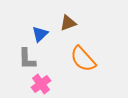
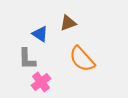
blue triangle: rotated 42 degrees counterclockwise
orange semicircle: moved 1 px left
pink cross: moved 2 px up
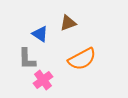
orange semicircle: rotated 76 degrees counterclockwise
pink cross: moved 2 px right, 2 px up
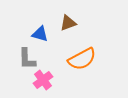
blue triangle: rotated 18 degrees counterclockwise
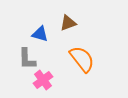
orange semicircle: rotated 100 degrees counterclockwise
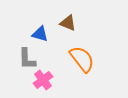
brown triangle: rotated 42 degrees clockwise
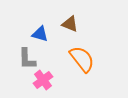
brown triangle: moved 2 px right, 1 px down
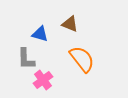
gray L-shape: moved 1 px left
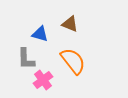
orange semicircle: moved 9 px left, 2 px down
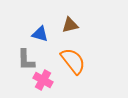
brown triangle: moved 1 px down; rotated 36 degrees counterclockwise
gray L-shape: moved 1 px down
pink cross: rotated 24 degrees counterclockwise
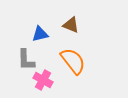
brown triangle: moved 1 px right; rotated 36 degrees clockwise
blue triangle: rotated 30 degrees counterclockwise
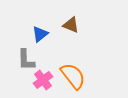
blue triangle: rotated 24 degrees counterclockwise
orange semicircle: moved 15 px down
pink cross: rotated 24 degrees clockwise
